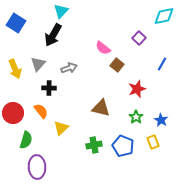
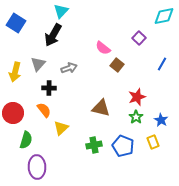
yellow arrow: moved 3 px down; rotated 36 degrees clockwise
red star: moved 8 px down
orange semicircle: moved 3 px right, 1 px up
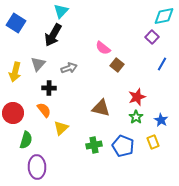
purple square: moved 13 px right, 1 px up
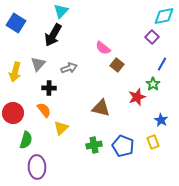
green star: moved 17 px right, 33 px up
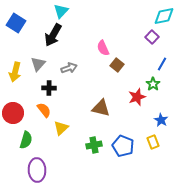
pink semicircle: rotated 28 degrees clockwise
purple ellipse: moved 3 px down
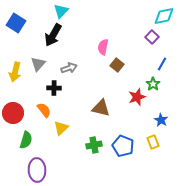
pink semicircle: moved 1 px up; rotated 35 degrees clockwise
black cross: moved 5 px right
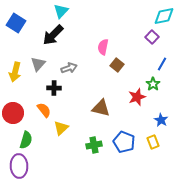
black arrow: rotated 15 degrees clockwise
blue pentagon: moved 1 px right, 4 px up
purple ellipse: moved 18 px left, 4 px up
